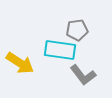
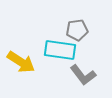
yellow arrow: moved 1 px right, 1 px up
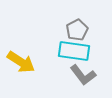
gray pentagon: rotated 20 degrees counterclockwise
cyan rectangle: moved 14 px right, 1 px down
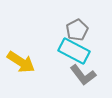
cyan rectangle: rotated 20 degrees clockwise
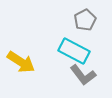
gray pentagon: moved 8 px right, 10 px up
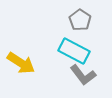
gray pentagon: moved 5 px left; rotated 10 degrees counterclockwise
yellow arrow: moved 1 px down
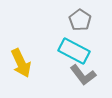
yellow arrow: rotated 32 degrees clockwise
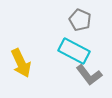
gray pentagon: rotated 10 degrees counterclockwise
gray L-shape: moved 6 px right
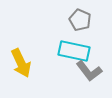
cyan rectangle: rotated 16 degrees counterclockwise
gray L-shape: moved 4 px up
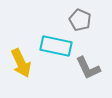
cyan rectangle: moved 18 px left, 5 px up
gray L-shape: moved 1 px left, 3 px up; rotated 12 degrees clockwise
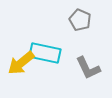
cyan rectangle: moved 11 px left, 7 px down
yellow arrow: rotated 76 degrees clockwise
